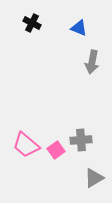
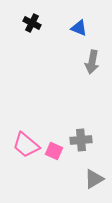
pink square: moved 2 px left, 1 px down; rotated 30 degrees counterclockwise
gray triangle: moved 1 px down
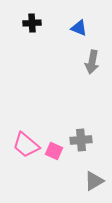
black cross: rotated 30 degrees counterclockwise
gray triangle: moved 2 px down
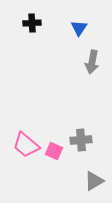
blue triangle: rotated 42 degrees clockwise
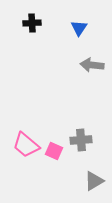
gray arrow: moved 3 px down; rotated 85 degrees clockwise
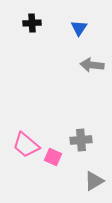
pink square: moved 1 px left, 6 px down
